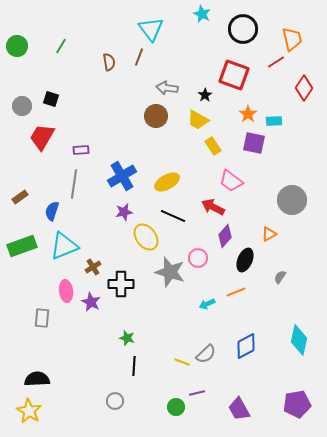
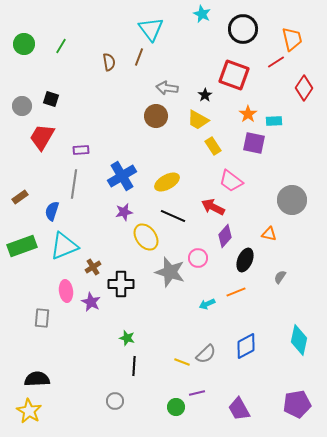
green circle at (17, 46): moved 7 px right, 2 px up
orange triangle at (269, 234): rotated 42 degrees clockwise
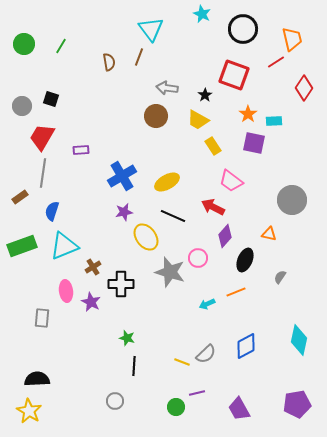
gray line at (74, 184): moved 31 px left, 11 px up
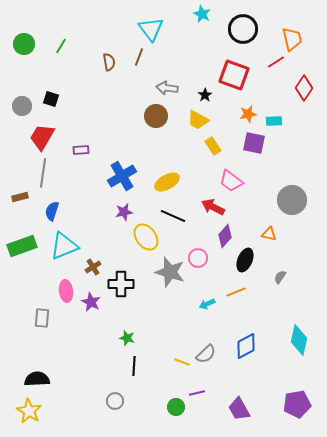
orange star at (248, 114): rotated 24 degrees clockwise
brown rectangle at (20, 197): rotated 21 degrees clockwise
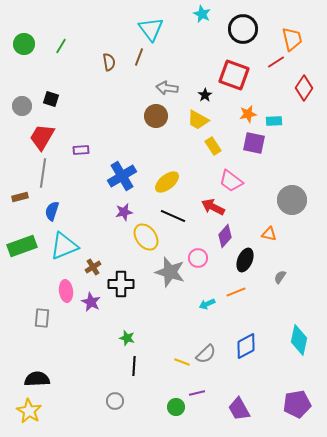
yellow ellipse at (167, 182): rotated 10 degrees counterclockwise
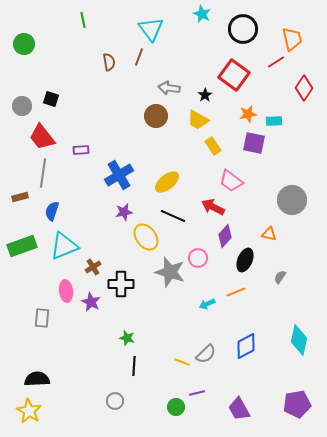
green line at (61, 46): moved 22 px right, 26 px up; rotated 42 degrees counterclockwise
red square at (234, 75): rotated 16 degrees clockwise
gray arrow at (167, 88): moved 2 px right
red trapezoid at (42, 137): rotated 68 degrees counterclockwise
blue cross at (122, 176): moved 3 px left, 1 px up
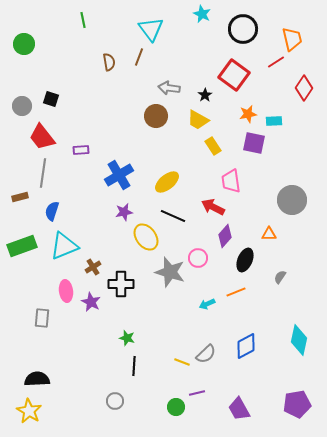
pink trapezoid at (231, 181): rotated 45 degrees clockwise
orange triangle at (269, 234): rotated 14 degrees counterclockwise
